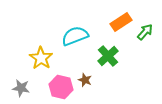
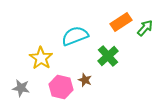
green arrow: moved 4 px up
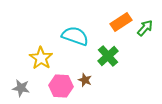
cyan semicircle: rotated 40 degrees clockwise
pink hexagon: moved 1 px up; rotated 10 degrees counterclockwise
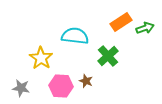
green arrow: rotated 30 degrees clockwise
cyan semicircle: rotated 12 degrees counterclockwise
brown star: moved 1 px right, 1 px down
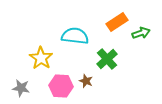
orange rectangle: moved 4 px left
green arrow: moved 4 px left, 5 px down
green cross: moved 1 px left, 3 px down
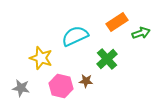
cyan semicircle: rotated 32 degrees counterclockwise
yellow star: rotated 15 degrees counterclockwise
brown star: rotated 16 degrees counterclockwise
pink hexagon: rotated 10 degrees clockwise
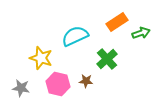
pink hexagon: moved 3 px left, 2 px up
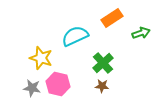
orange rectangle: moved 5 px left, 4 px up
green cross: moved 4 px left, 4 px down
brown star: moved 16 px right, 5 px down
gray star: moved 11 px right
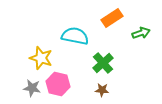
cyan semicircle: rotated 36 degrees clockwise
brown star: moved 4 px down
